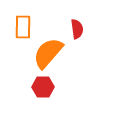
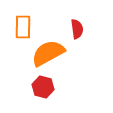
orange semicircle: rotated 20 degrees clockwise
red hexagon: rotated 15 degrees clockwise
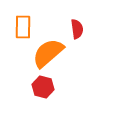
orange semicircle: rotated 12 degrees counterclockwise
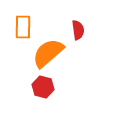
red semicircle: moved 1 px right, 1 px down
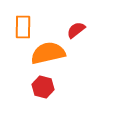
red semicircle: moved 2 px left; rotated 120 degrees counterclockwise
orange semicircle: rotated 28 degrees clockwise
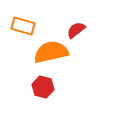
orange rectangle: moved 1 px up; rotated 75 degrees counterclockwise
orange semicircle: moved 3 px right, 1 px up
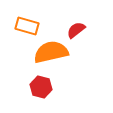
orange rectangle: moved 4 px right
red hexagon: moved 2 px left
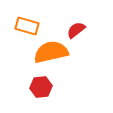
red hexagon: rotated 20 degrees counterclockwise
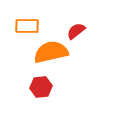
orange rectangle: rotated 15 degrees counterclockwise
red semicircle: moved 1 px down
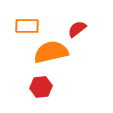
red semicircle: moved 1 px right, 2 px up
